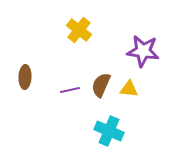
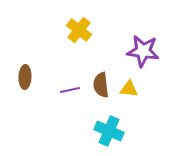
brown semicircle: rotated 30 degrees counterclockwise
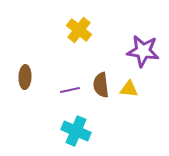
cyan cross: moved 33 px left
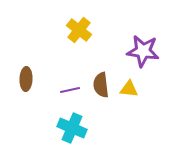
brown ellipse: moved 1 px right, 2 px down
cyan cross: moved 4 px left, 3 px up
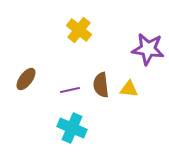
purple star: moved 5 px right, 2 px up
brown ellipse: rotated 35 degrees clockwise
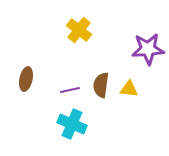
purple star: rotated 12 degrees counterclockwise
brown ellipse: rotated 25 degrees counterclockwise
brown semicircle: rotated 15 degrees clockwise
cyan cross: moved 4 px up
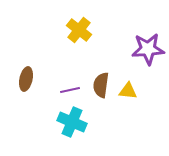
yellow triangle: moved 1 px left, 2 px down
cyan cross: moved 2 px up
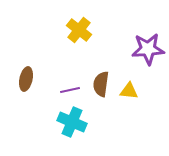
brown semicircle: moved 1 px up
yellow triangle: moved 1 px right
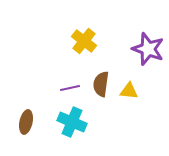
yellow cross: moved 5 px right, 11 px down
purple star: rotated 24 degrees clockwise
brown ellipse: moved 43 px down
purple line: moved 2 px up
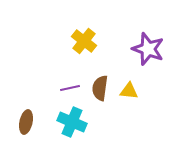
brown semicircle: moved 1 px left, 4 px down
